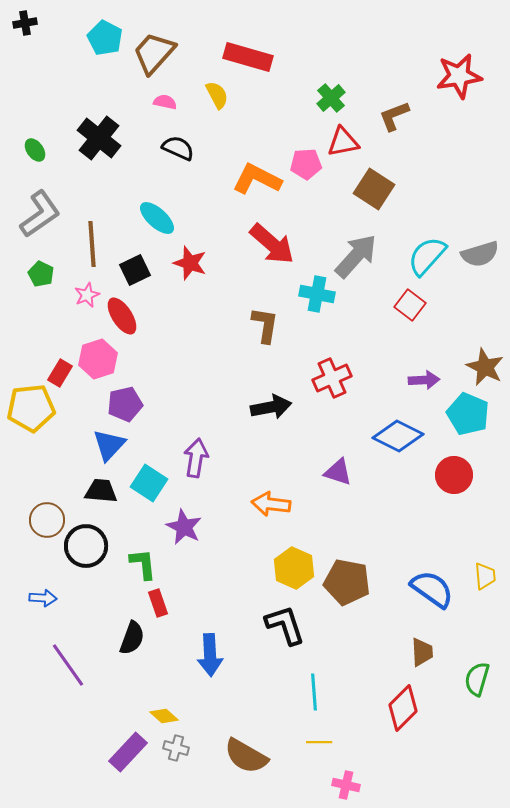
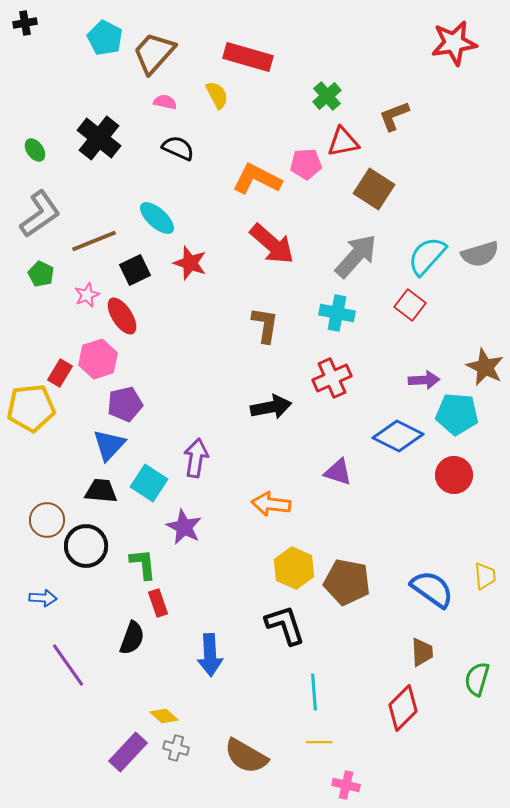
red star at (459, 76): moved 5 px left, 33 px up
green cross at (331, 98): moved 4 px left, 2 px up
brown line at (92, 244): moved 2 px right, 3 px up; rotated 72 degrees clockwise
cyan cross at (317, 294): moved 20 px right, 19 px down
cyan pentagon at (468, 414): moved 11 px left; rotated 18 degrees counterclockwise
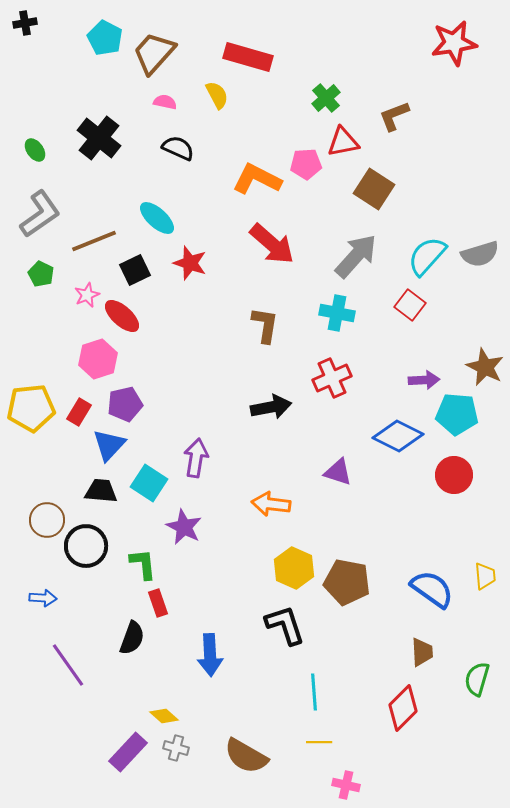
green cross at (327, 96): moved 1 px left, 2 px down
red ellipse at (122, 316): rotated 15 degrees counterclockwise
red rectangle at (60, 373): moved 19 px right, 39 px down
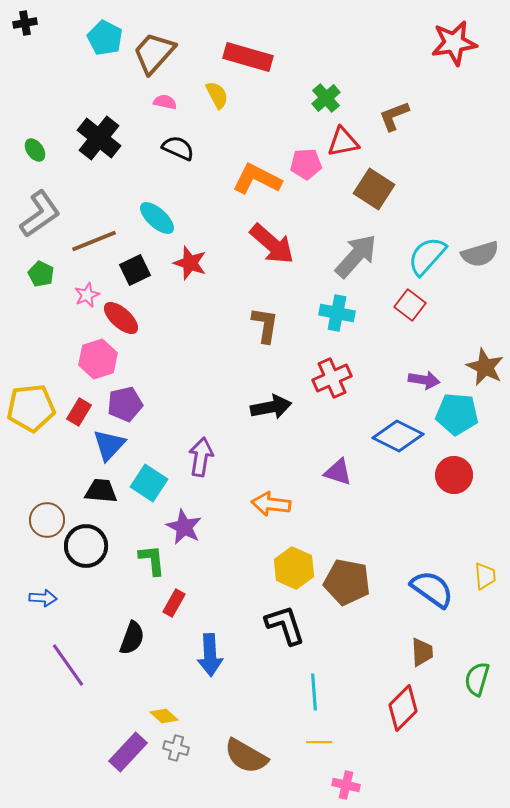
red ellipse at (122, 316): moved 1 px left, 2 px down
purple arrow at (424, 380): rotated 12 degrees clockwise
purple arrow at (196, 458): moved 5 px right, 1 px up
green L-shape at (143, 564): moved 9 px right, 4 px up
red rectangle at (158, 603): moved 16 px right; rotated 48 degrees clockwise
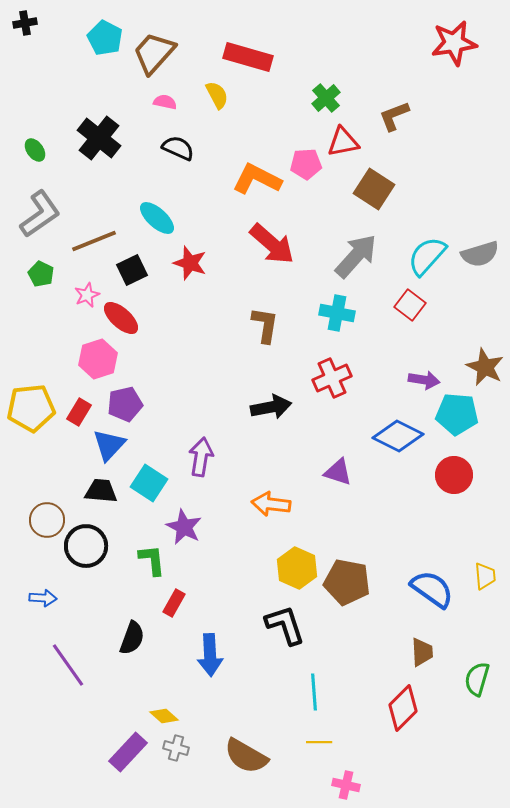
black square at (135, 270): moved 3 px left
yellow hexagon at (294, 568): moved 3 px right
